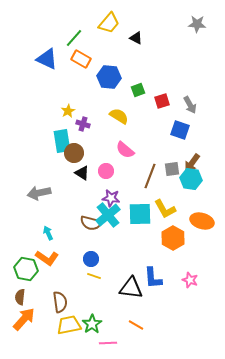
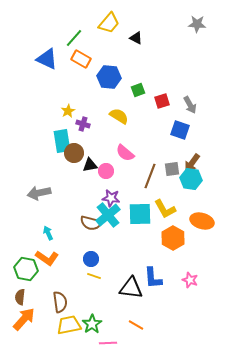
pink semicircle at (125, 150): moved 3 px down
black triangle at (82, 173): moved 8 px right, 8 px up; rotated 42 degrees counterclockwise
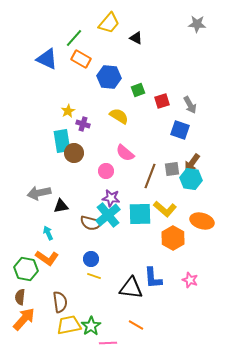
black triangle at (90, 165): moved 29 px left, 41 px down
yellow L-shape at (165, 209): rotated 20 degrees counterclockwise
green star at (92, 324): moved 1 px left, 2 px down
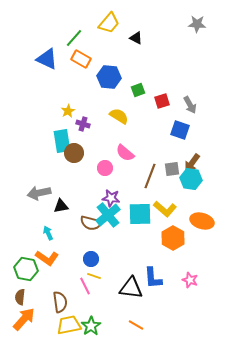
pink circle at (106, 171): moved 1 px left, 3 px up
pink line at (108, 343): moved 23 px left, 57 px up; rotated 66 degrees clockwise
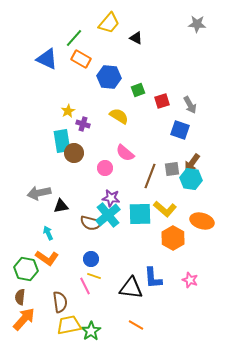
green star at (91, 326): moved 5 px down
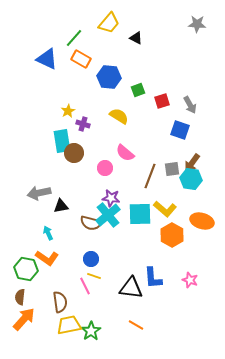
orange hexagon at (173, 238): moved 1 px left, 3 px up
